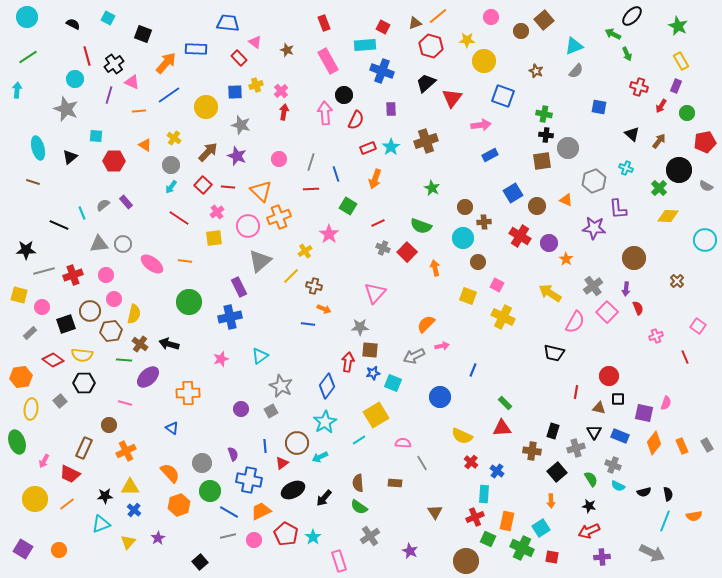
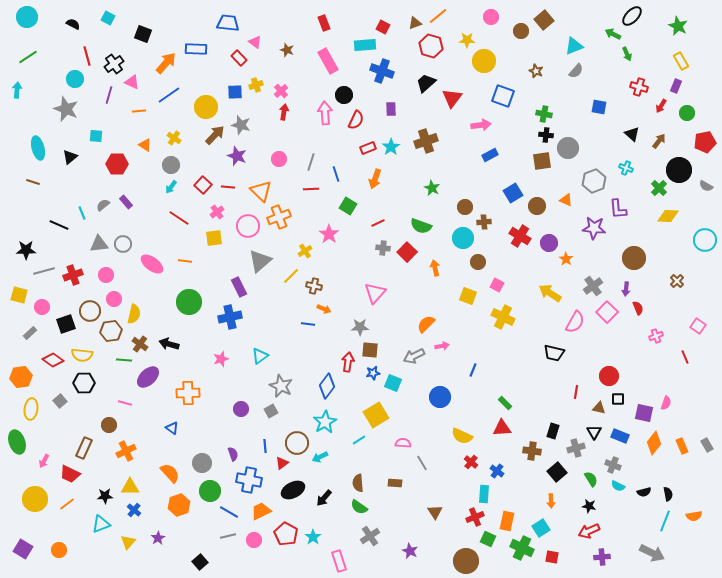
brown arrow at (208, 152): moved 7 px right, 17 px up
red hexagon at (114, 161): moved 3 px right, 3 px down
gray cross at (383, 248): rotated 16 degrees counterclockwise
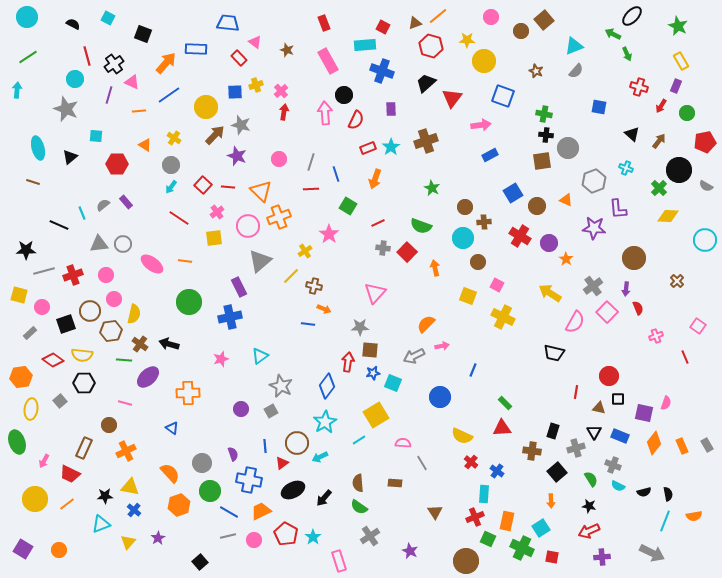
yellow triangle at (130, 487): rotated 12 degrees clockwise
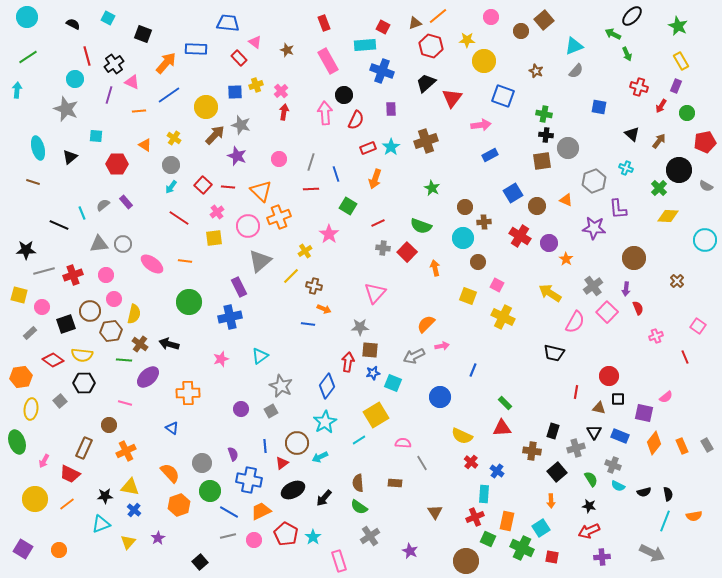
pink semicircle at (666, 403): moved 6 px up; rotated 32 degrees clockwise
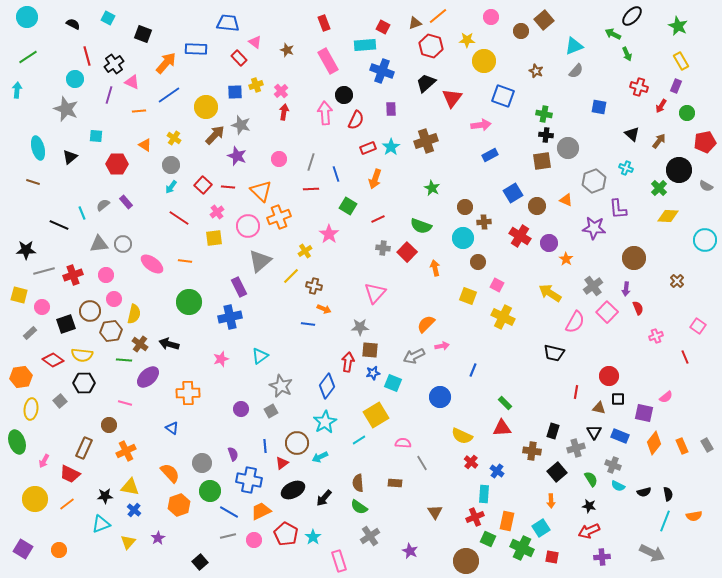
red line at (378, 223): moved 4 px up
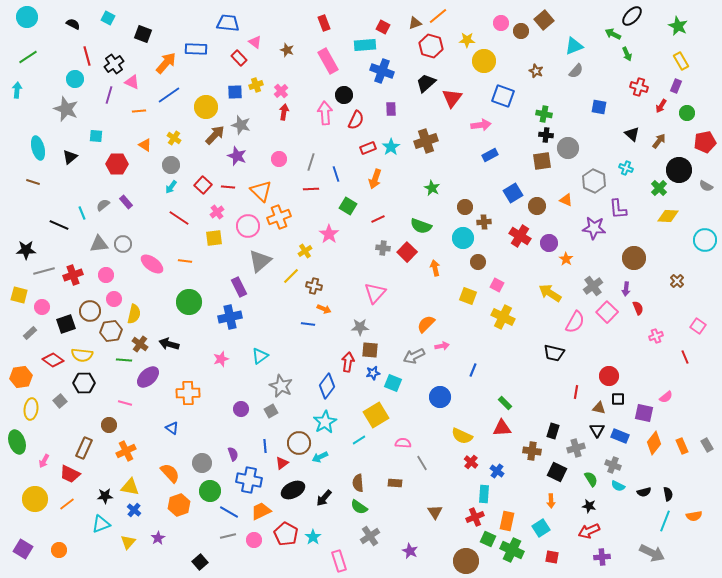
pink circle at (491, 17): moved 10 px right, 6 px down
gray hexagon at (594, 181): rotated 15 degrees counterclockwise
black triangle at (594, 432): moved 3 px right, 2 px up
brown circle at (297, 443): moved 2 px right
black square at (557, 472): rotated 24 degrees counterclockwise
green cross at (522, 548): moved 10 px left, 2 px down
